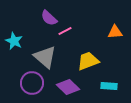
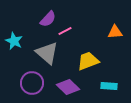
purple semicircle: moved 1 px left, 1 px down; rotated 90 degrees counterclockwise
gray triangle: moved 2 px right, 4 px up
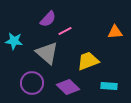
cyan star: rotated 18 degrees counterclockwise
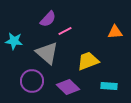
purple circle: moved 2 px up
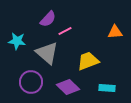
cyan star: moved 3 px right
purple circle: moved 1 px left, 1 px down
cyan rectangle: moved 2 px left, 2 px down
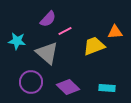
yellow trapezoid: moved 6 px right, 15 px up
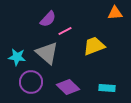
orange triangle: moved 19 px up
cyan star: moved 16 px down
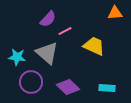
yellow trapezoid: rotated 45 degrees clockwise
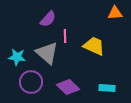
pink line: moved 5 px down; rotated 64 degrees counterclockwise
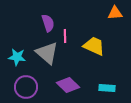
purple semicircle: moved 4 px down; rotated 60 degrees counterclockwise
purple circle: moved 5 px left, 5 px down
purple diamond: moved 2 px up
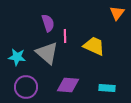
orange triangle: moved 2 px right; rotated 49 degrees counterclockwise
purple diamond: rotated 40 degrees counterclockwise
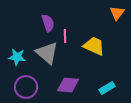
cyan rectangle: rotated 35 degrees counterclockwise
